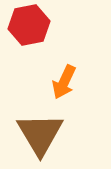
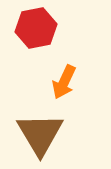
red hexagon: moved 7 px right, 3 px down
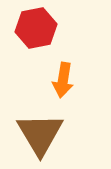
orange arrow: moved 1 px left, 2 px up; rotated 16 degrees counterclockwise
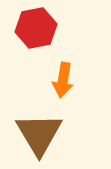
brown triangle: moved 1 px left
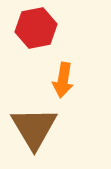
brown triangle: moved 5 px left, 6 px up
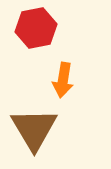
brown triangle: moved 1 px down
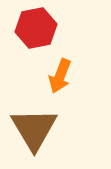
orange arrow: moved 3 px left, 4 px up; rotated 12 degrees clockwise
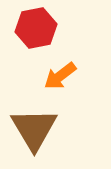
orange arrow: rotated 32 degrees clockwise
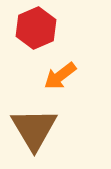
red hexagon: rotated 12 degrees counterclockwise
